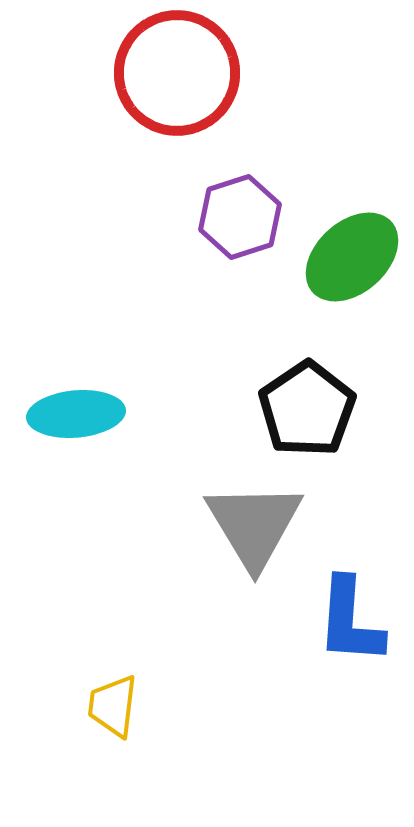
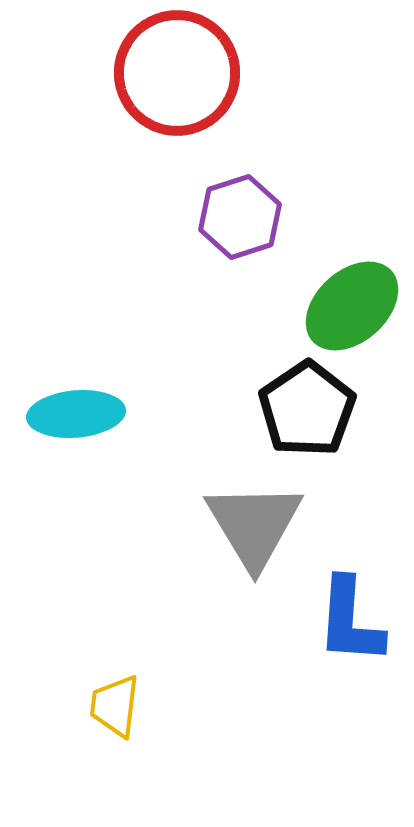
green ellipse: moved 49 px down
yellow trapezoid: moved 2 px right
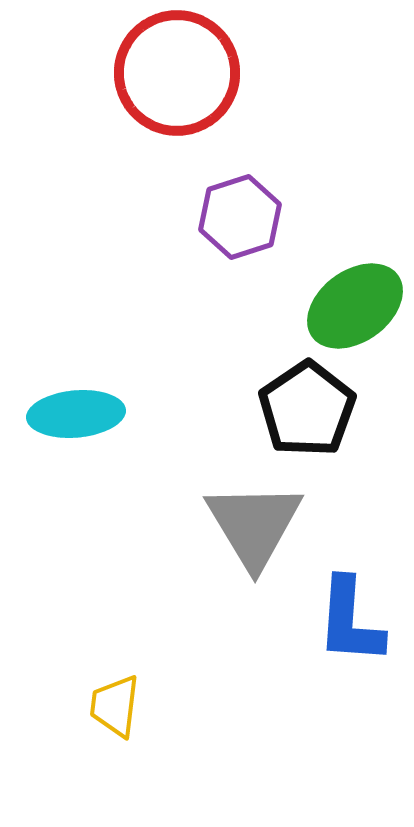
green ellipse: moved 3 px right; rotated 6 degrees clockwise
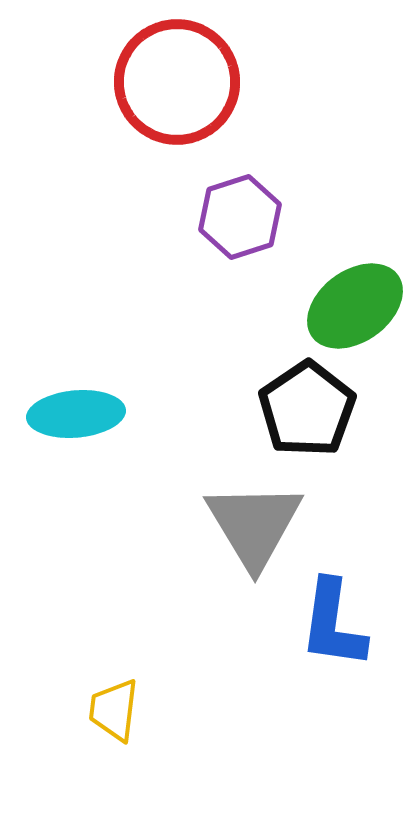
red circle: moved 9 px down
blue L-shape: moved 17 px left, 3 px down; rotated 4 degrees clockwise
yellow trapezoid: moved 1 px left, 4 px down
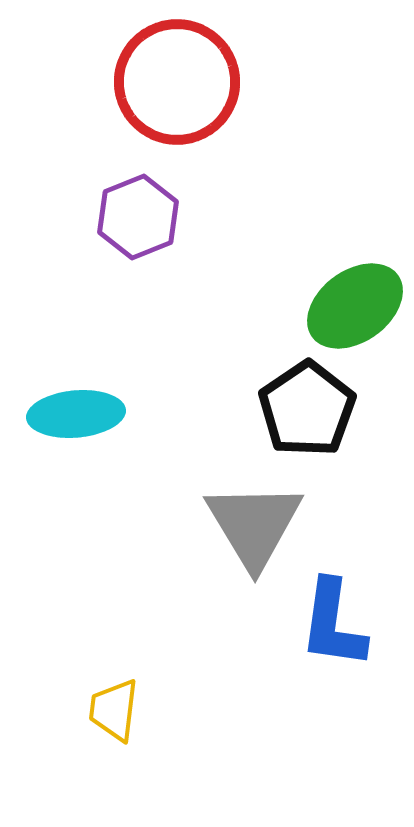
purple hexagon: moved 102 px left; rotated 4 degrees counterclockwise
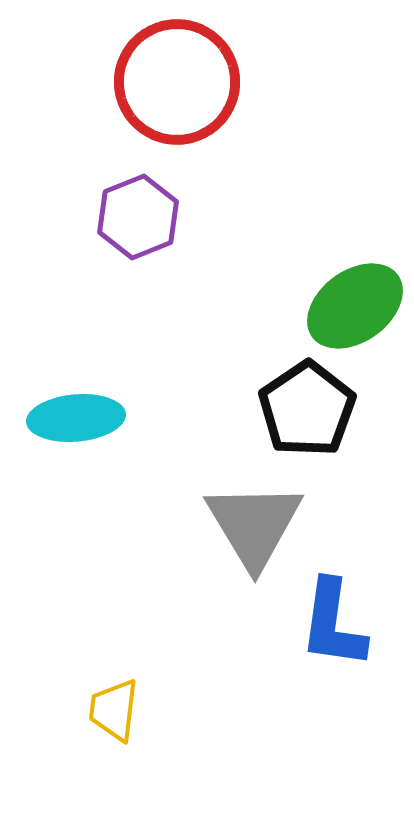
cyan ellipse: moved 4 px down
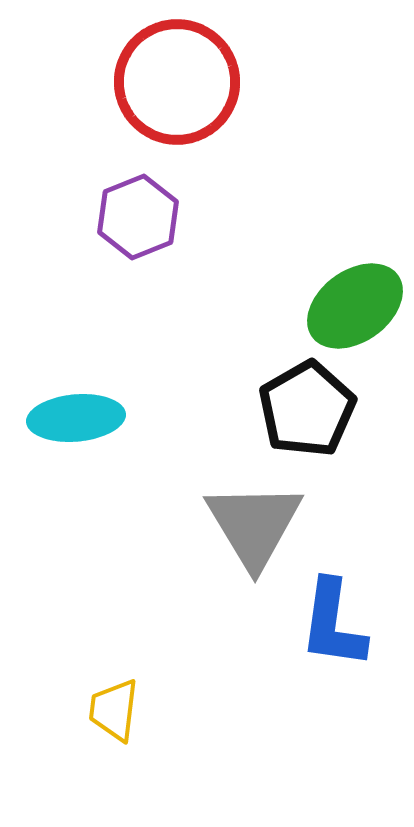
black pentagon: rotated 4 degrees clockwise
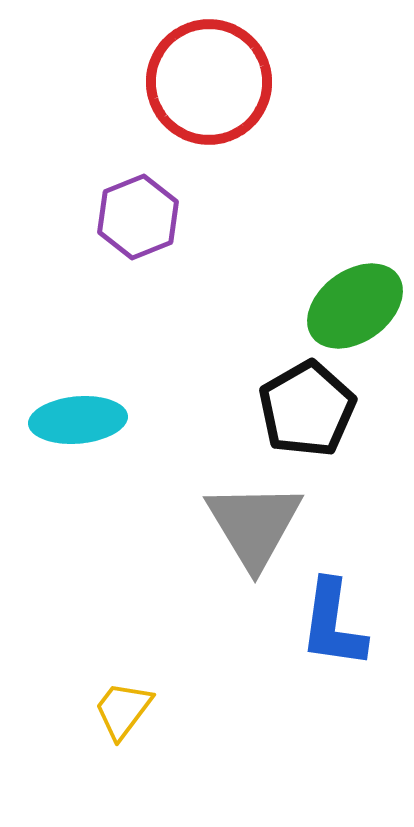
red circle: moved 32 px right
cyan ellipse: moved 2 px right, 2 px down
yellow trapezoid: moved 9 px right; rotated 30 degrees clockwise
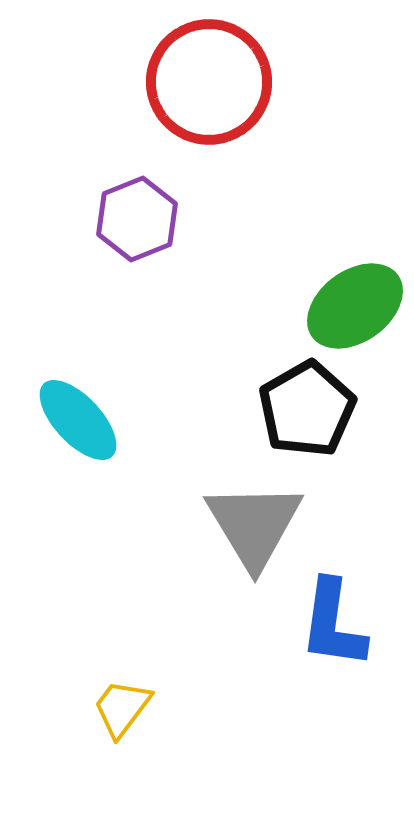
purple hexagon: moved 1 px left, 2 px down
cyan ellipse: rotated 52 degrees clockwise
yellow trapezoid: moved 1 px left, 2 px up
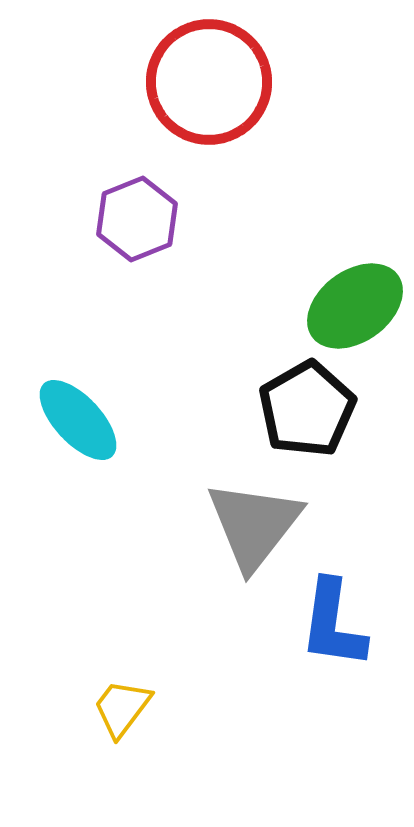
gray triangle: rotated 9 degrees clockwise
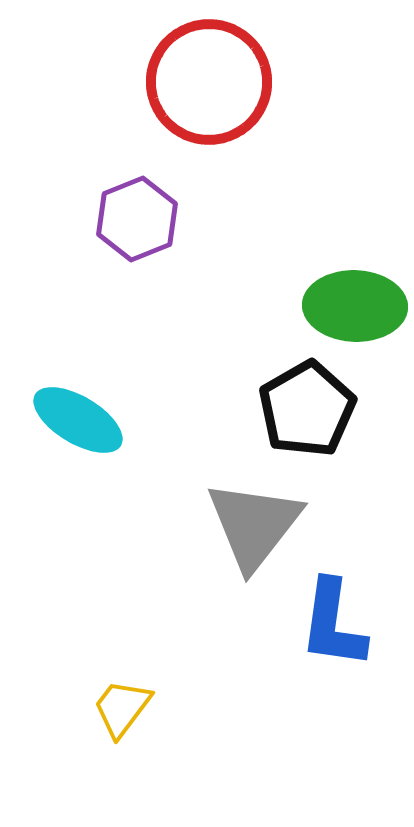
green ellipse: rotated 38 degrees clockwise
cyan ellipse: rotated 16 degrees counterclockwise
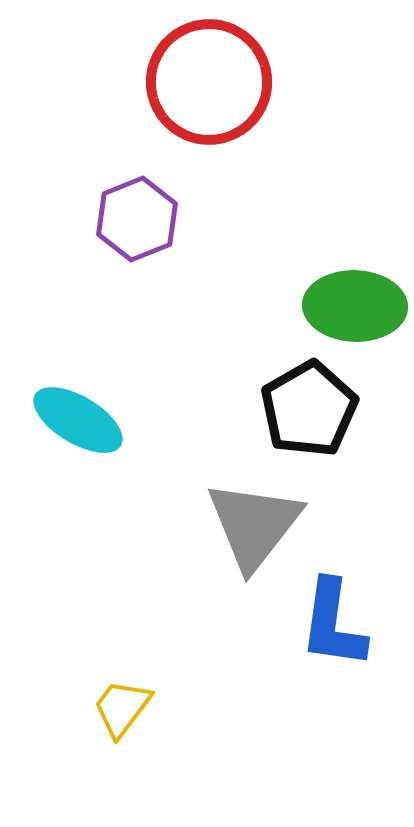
black pentagon: moved 2 px right
